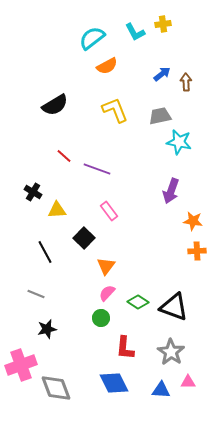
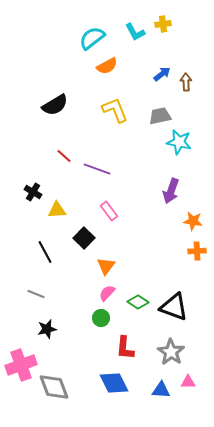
gray diamond: moved 2 px left, 1 px up
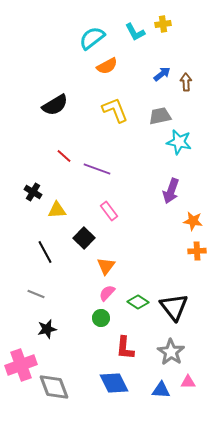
black triangle: rotated 32 degrees clockwise
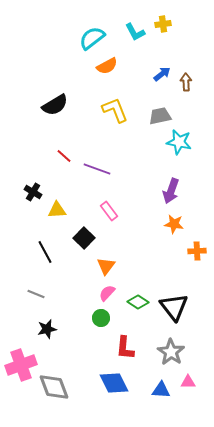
orange star: moved 19 px left, 3 px down
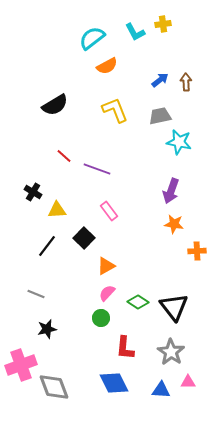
blue arrow: moved 2 px left, 6 px down
black line: moved 2 px right, 6 px up; rotated 65 degrees clockwise
orange triangle: rotated 24 degrees clockwise
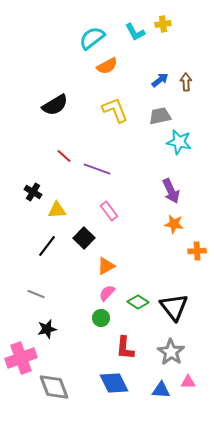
purple arrow: rotated 45 degrees counterclockwise
pink cross: moved 7 px up
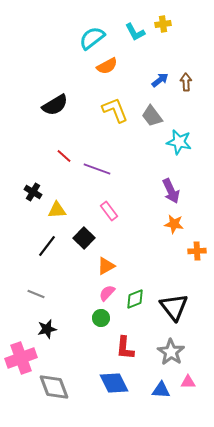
gray trapezoid: moved 8 px left; rotated 115 degrees counterclockwise
green diamond: moved 3 px left, 3 px up; rotated 55 degrees counterclockwise
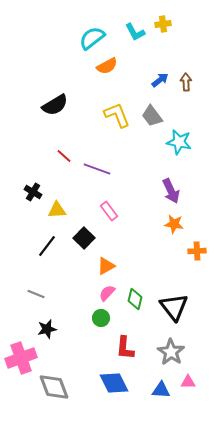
yellow L-shape: moved 2 px right, 5 px down
green diamond: rotated 55 degrees counterclockwise
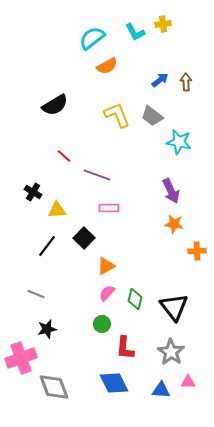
gray trapezoid: rotated 15 degrees counterclockwise
purple line: moved 6 px down
pink rectangle: moved 3 px up; rotated 54 degrees counterclockwise
green circle: moved 1 px right, 6 px down
